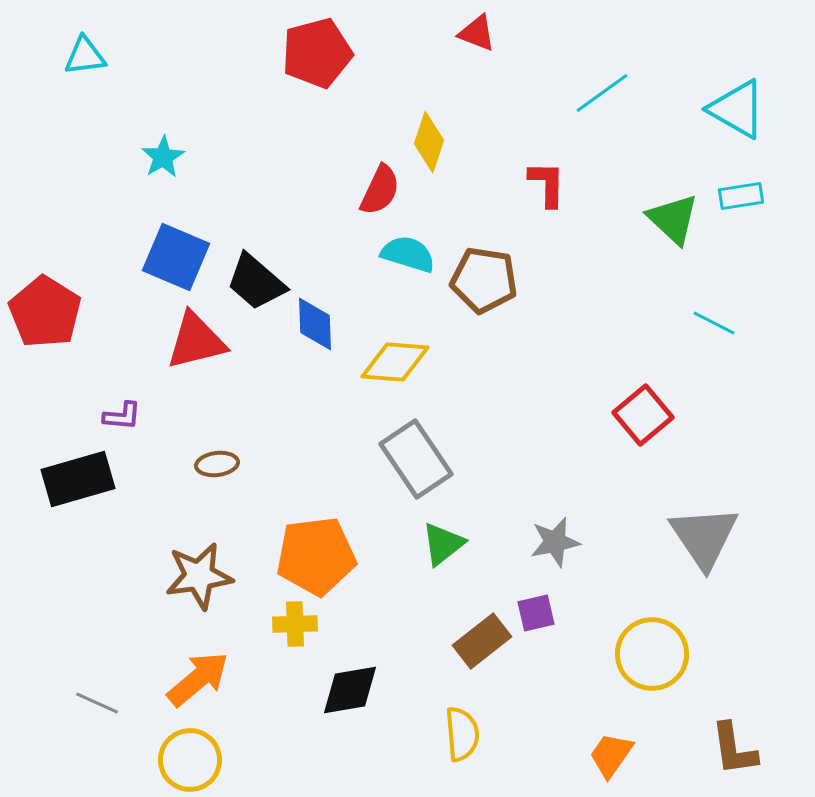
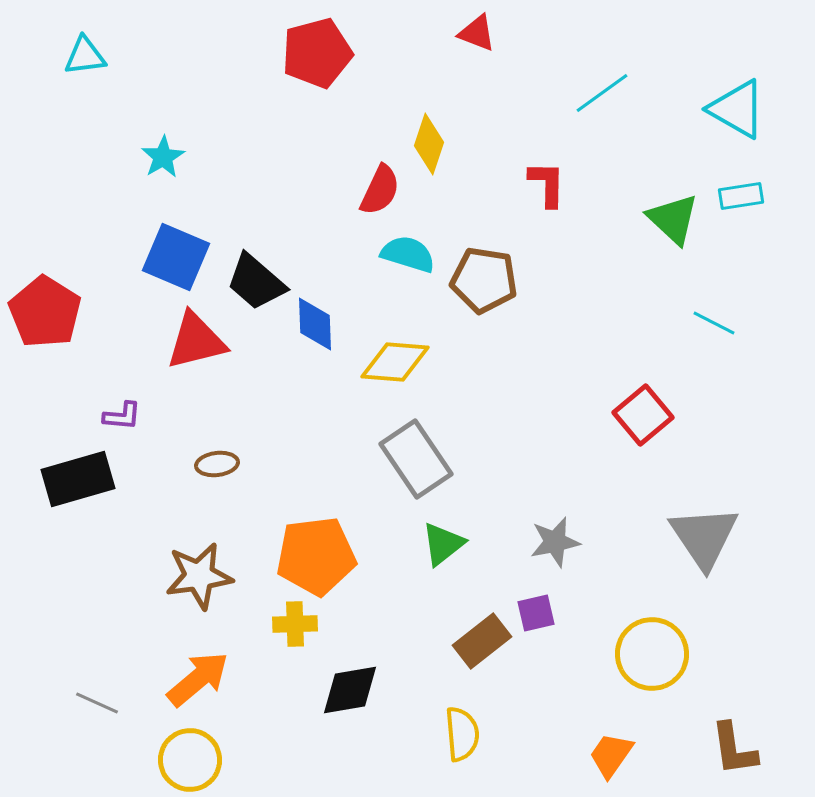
yellow diamond at (429, 142): moved 2 px down
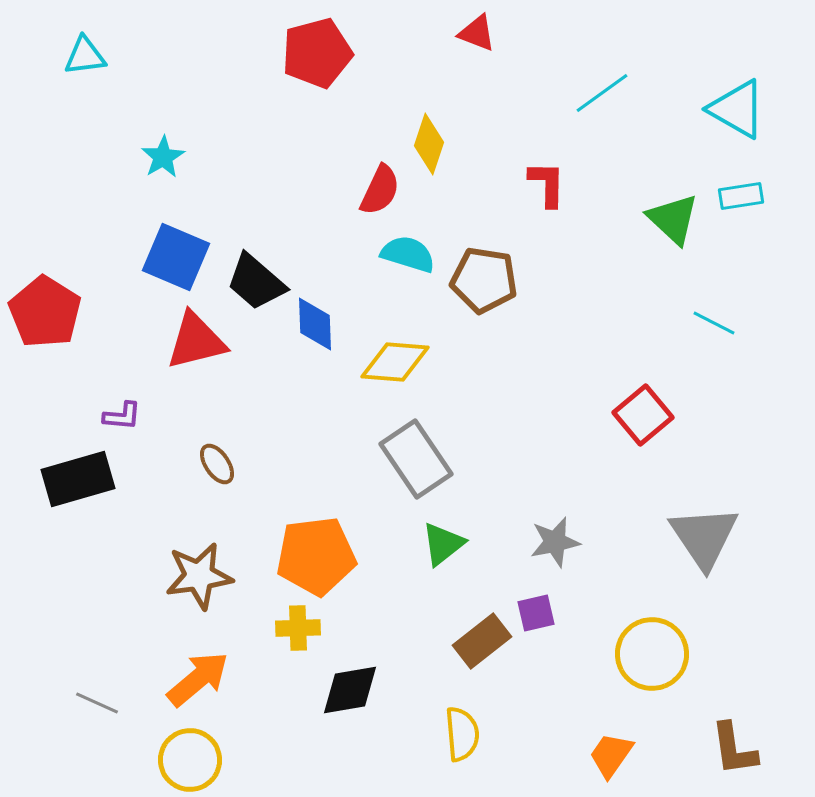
brown ellipse at (217, 464): rotated 63 degrees clockwise
yellow cross at (295, 624): moved 3 px right, 4 px down
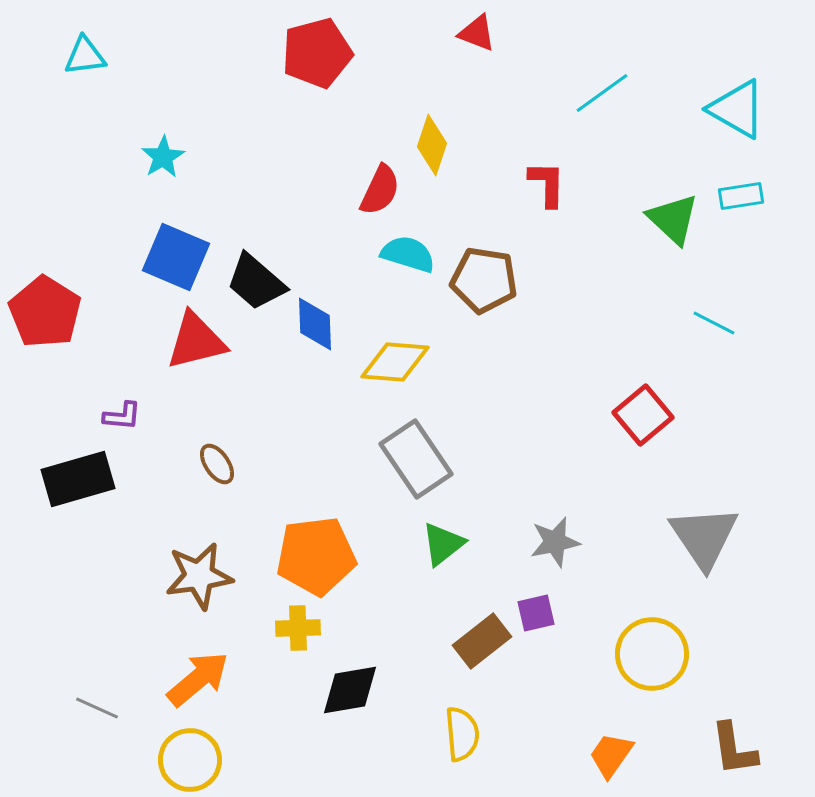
yellow diamond at (429, 144): moved 3 px right, 1 px down
gray line at (97, 703): moved 5 px down
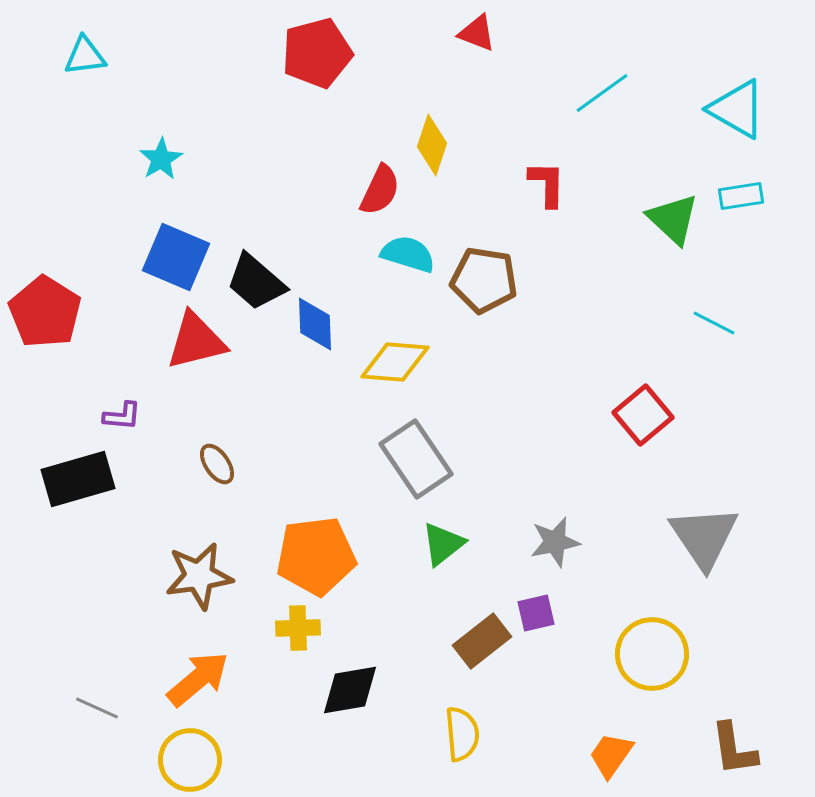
cyan star at (163, 157): moved 2 px left, 2 px down
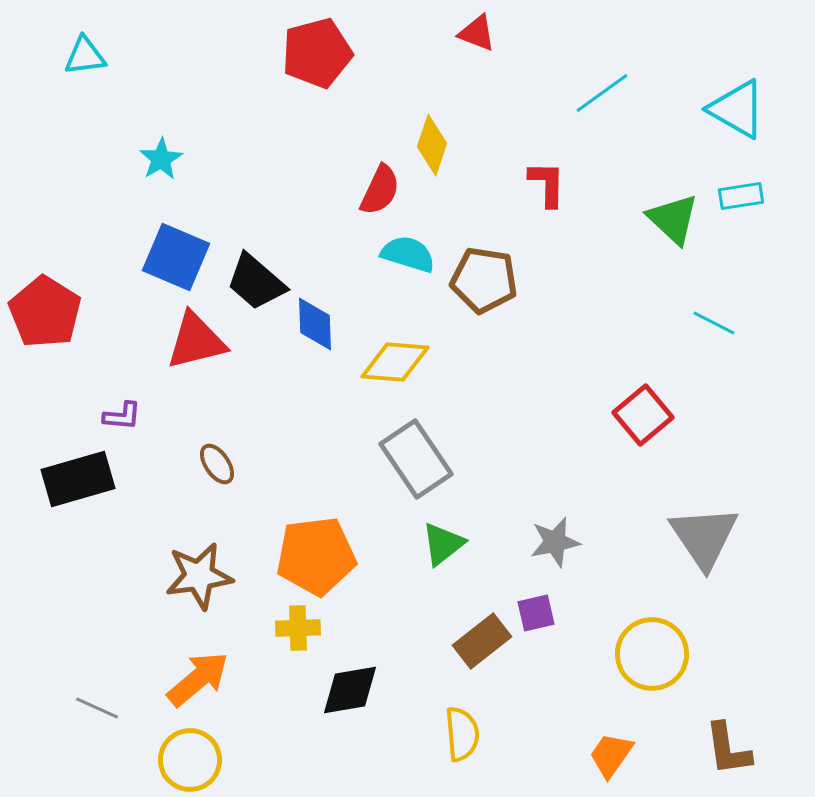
brown L-shape at (734, 749): moved 6 px left
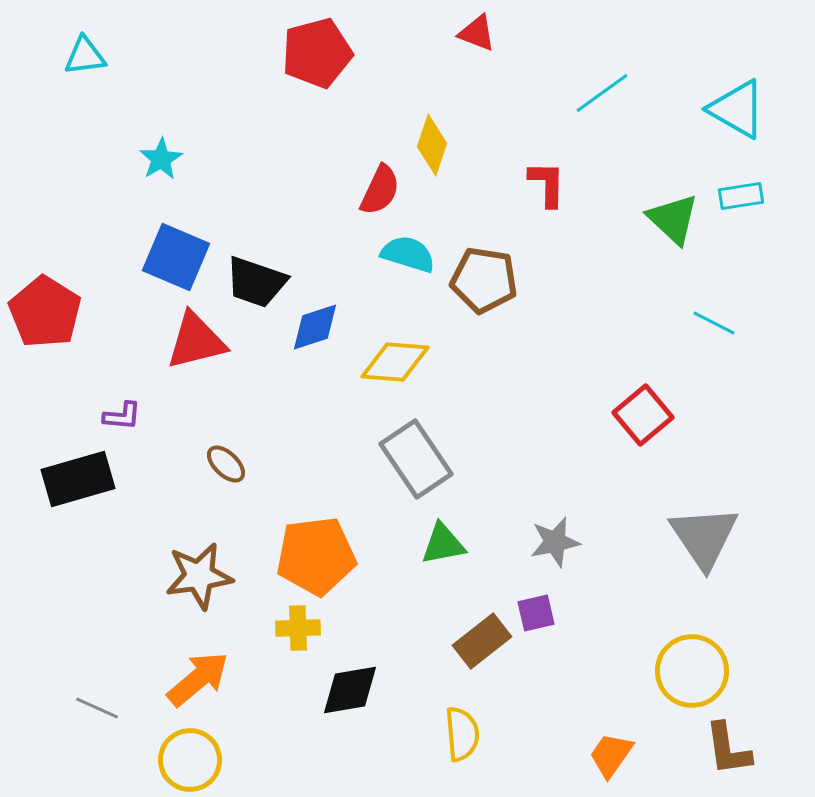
black trapezoid at (256, 282): rotated 22 degrees counterclockwise
blue diamond at (315, 324): moved 3 px down; rotated 74 degrees clockwise
brown ellipse at (217, 464): moved 9 px right; rotated 12 degrees counterclockwise
green triangle at (443, 544): rotated 27 degrees clockwise
yellow circle at (652, 654): moved 40 px right, 17 px down
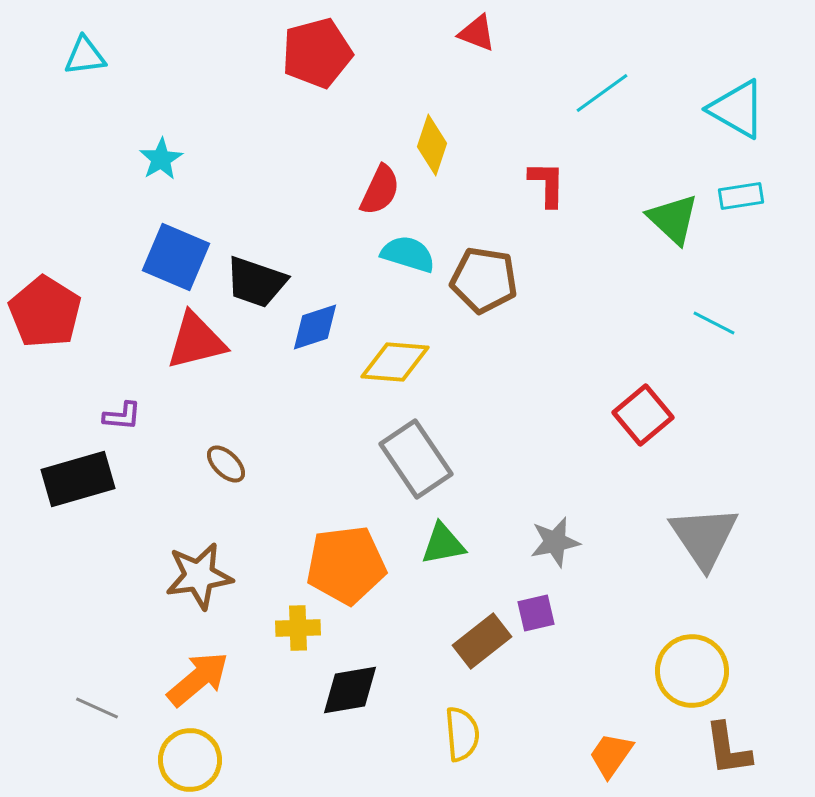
orange pentagon at (316, 556): moved 30 px right, 9 px down
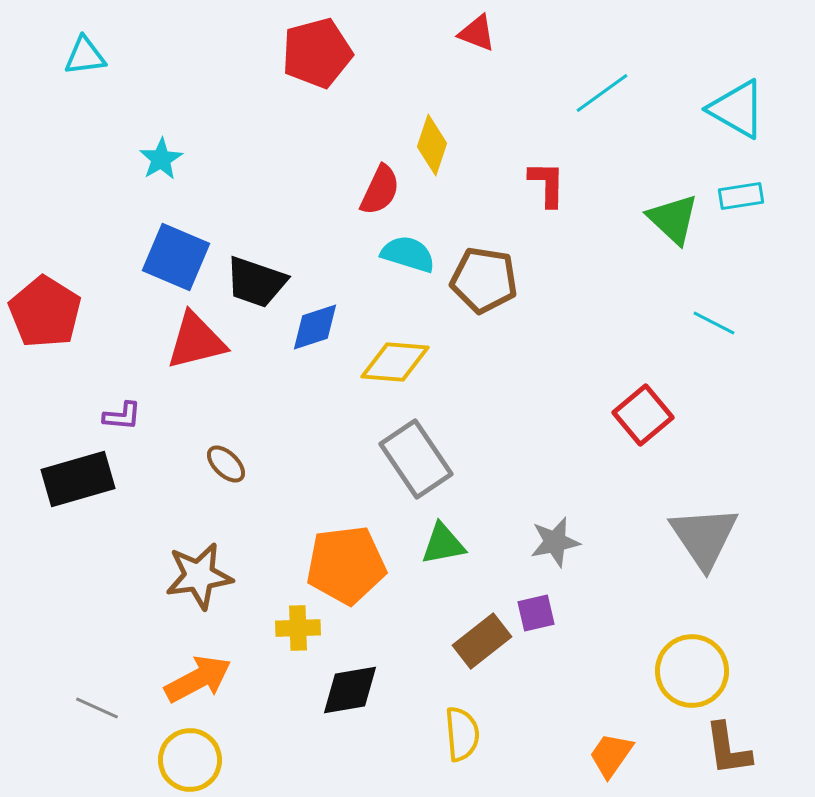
orange arrow at (198, 679): rotated 12 degrees clockwise
